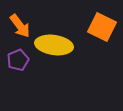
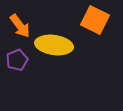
orange square: moved 7 px left, 7 px up
purple pentagon: moved 1 px left
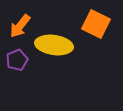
orange square: moved 1 px right, 4 px down
orange arrow: rotated 75 degrees clockwise
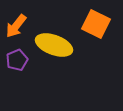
orange arrow: moved 4 px left
yellow ellipse: rotated 12 degrees clockwise
